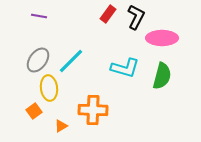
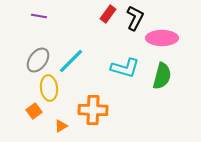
black L-shape: moved 1 px left, 1 px down
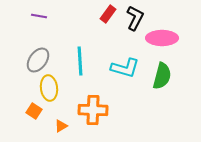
cyan line: moved 9 px right; rotated 48 degrees counterclockwise
orange square: rotated 21 degrees counterclockwise
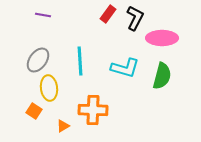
purple line: moved 4 px right, 1 px up
orange triangle: moved 2 px right
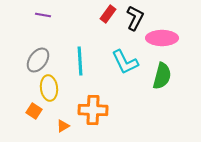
cyan L-shape: moved 6 px up; rotated 48 degrees clockwise
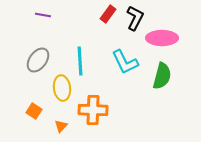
yellow ellipse: moved 13 px right
orange triangle: moved 2 px left; rotated 16 degrees counterclockwise
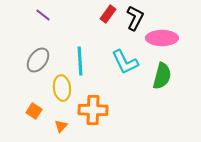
purple line: rotated 28 degrees clockwise
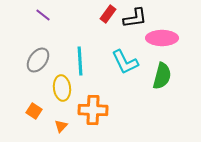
black L-shape: rotated 55 degrees clockwise
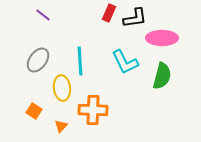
red rectangle: moved 1 px right, 1 px up; rotated 12 degrees counterclockwise
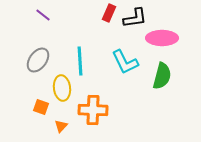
orange square: moved 7 px right, 4 px up; rotated 14 degrees counterclockwise
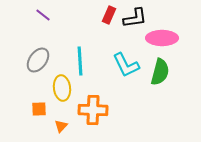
red rectangle: moved 2 px down
cyan L-shape: moved 1 px right, 3 px down
green semicircle: moved 2 px left, 4 px up
orange square: moved 2 px left, 2 px down; rotated 21 degrees counterclockwise
